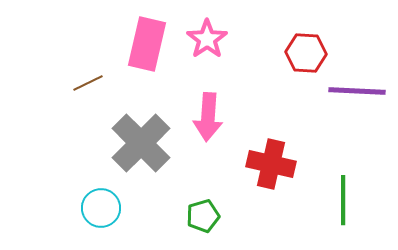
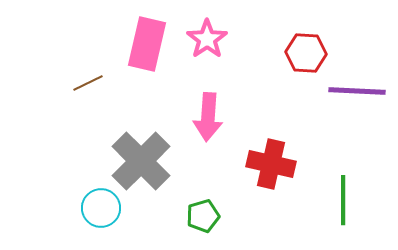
gray cross: moved 18 px down
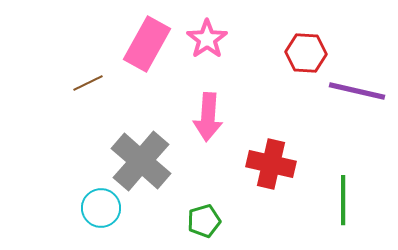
pink rectangle: rotated 16 degrees clockwise
purple line: rotated 10 degrees clockwise
gray cross: rotated 4 degrees counterclockwise
green pentagon: moved 1 px right, 5 px down
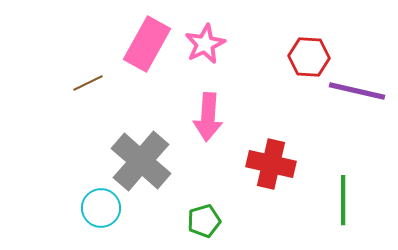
pink star: moved 2 px left, 5 px down; rotated 9 degrees clockwise
red hexagon: moved 3 px right, 4 px down
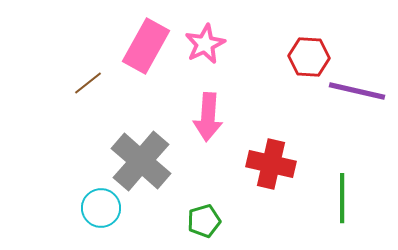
pink rectangle: moved 1 px left, 2 px down
brown line: rotated 12 degrees counterclockwise
green line: moved 1 px left, 2 px up
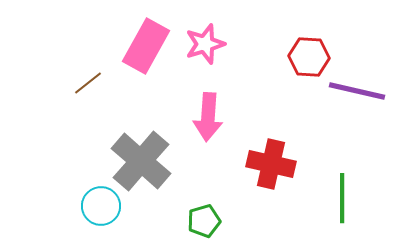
pink star: rotated 9 degrees clockwise
cyan circle: moved 2 px up
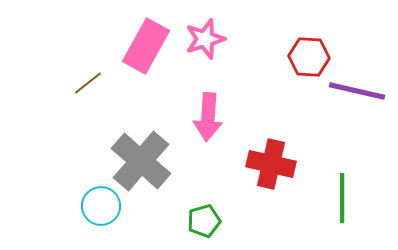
pink star: moved 5 px up
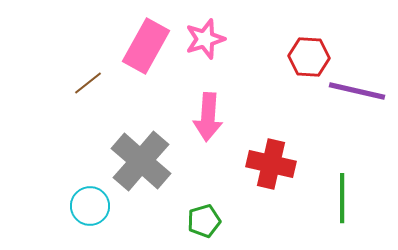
cyan circle: moved 11 px left
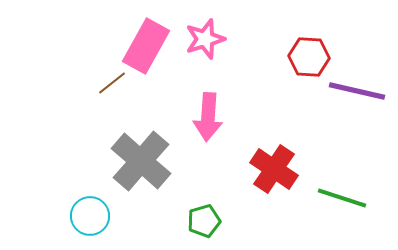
brown line: moved 24 px right
red cross: moved 3 px right, 5 px down; rotated 21 degrees clockwise
green line: rotated 72 degrees counterclockwise
cyan circle: moved 10 px down
